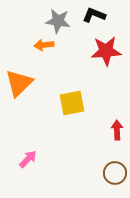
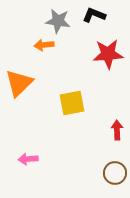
red star: moved 2 px right, 3 px down
pink arrow: rotated 138 degrees counterclockwise
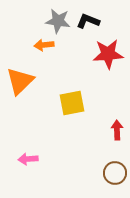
black L-shape: moved 6 px left, 6 px down
orange triangle: moved 1 px right, 2 px up
